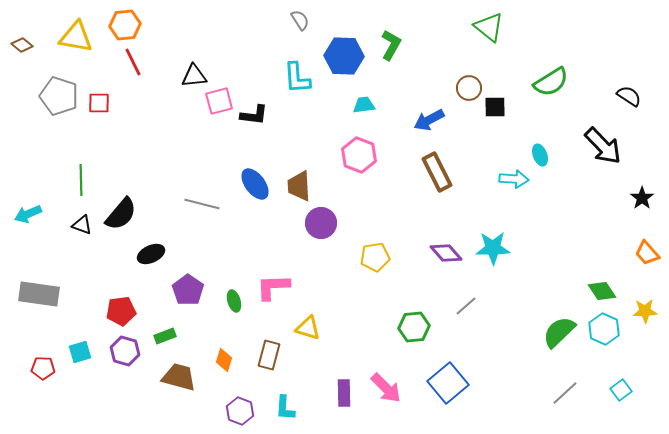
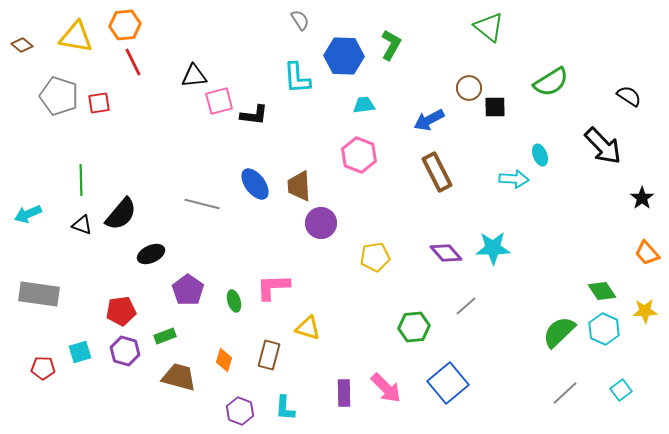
red square at (99, 103): rotated 10 degrees counterclockwise
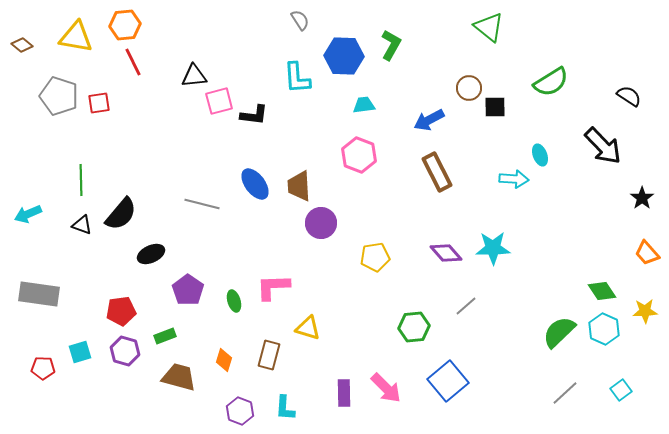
blue square at (448, 383): moved 2 px up
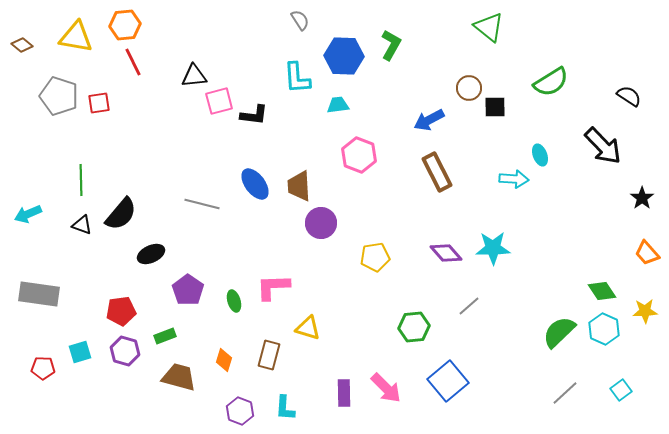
cyan trapezoid at (364, 105): moved 26 px left
gray line at (466, 306): moved 3 px right
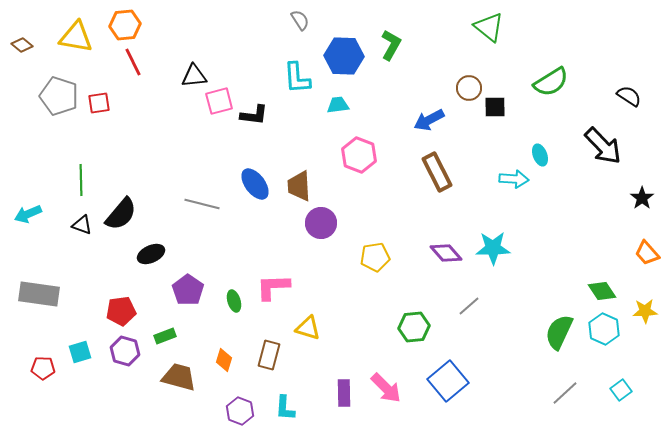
green semicircle at (559, 332): rotated 21 degrees counterclockwise
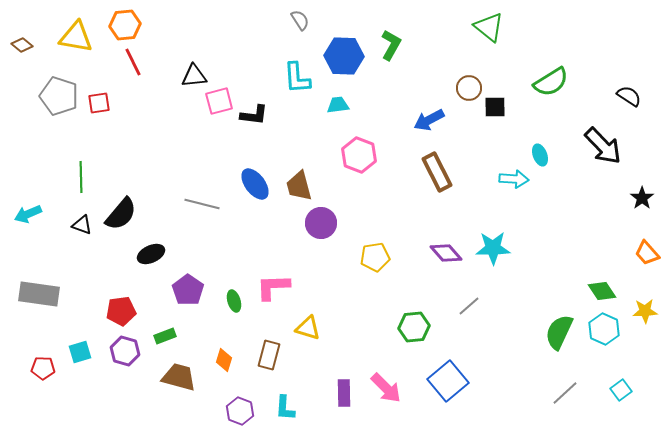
green line at (81, 180): moved 3 px up
brown trapezoid at (299, 186): rotated 12 degrees counterclockwise
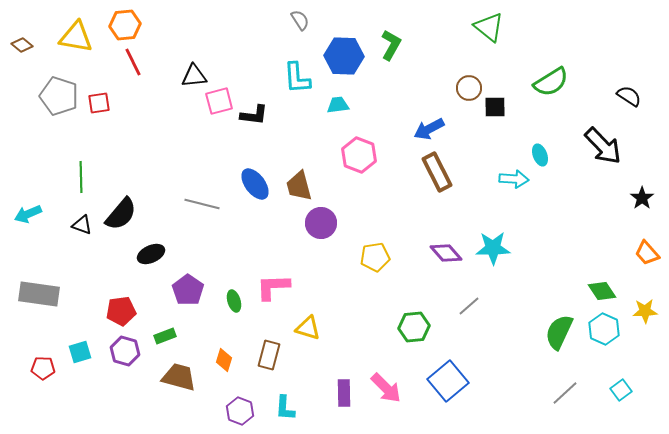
blue arrow at (429, 120): moved 9 px down
